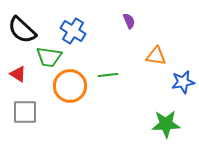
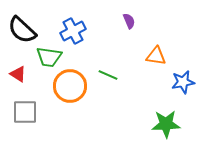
blue cross: rotated 30 degrees clockwise
green line: rotated 30 degrees clockwise
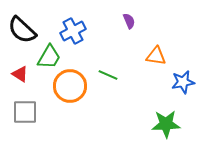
green trapezoid: rotated 68 degrees counterclockwise
red triangle: moved 2 px right
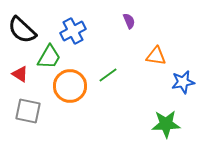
green line: rotated 60 degrees counterclockwise
gray square: moved 3 px right, 1 px up; rotated 12 degrees clockwise
